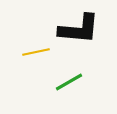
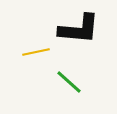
green line: rotated 72 degrees clockwise
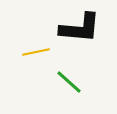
black L-shape: moved 1 px right, 1 px up
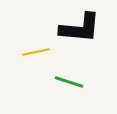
green line: rotated 24 degrees counterclockwise
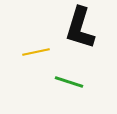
black L-shape: rotated 102 degrees clockwise
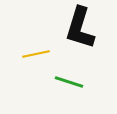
yellow line: moved 2 px down
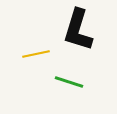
black L-shape: moved 2 px left, 2 px down
